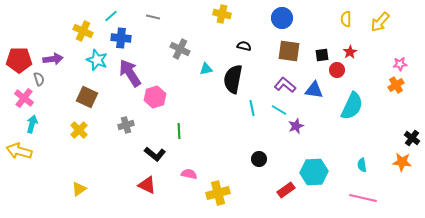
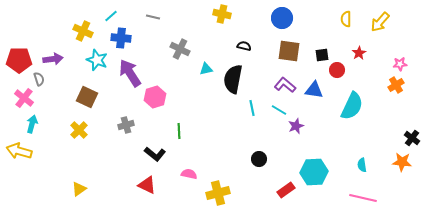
red star at (350, 52): moved 9 px right, 1 px down
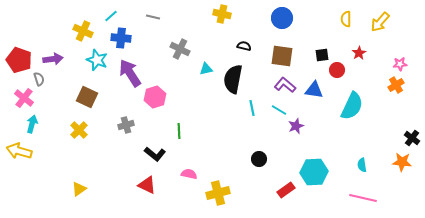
brown square at (289, 51): moved 7 px left, 5 px down
red pentagon at (19, 60): rotated 20 degrees clockwise
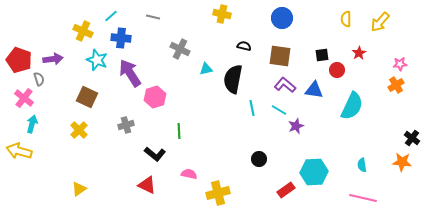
brown square at (282, 56): moved 2 px left
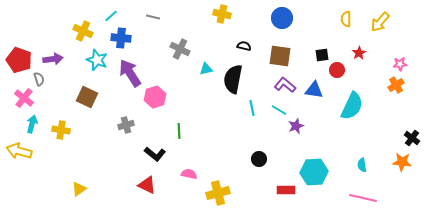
yellow cross at (79, 130): moved 18 px left; rotated 36 degrees counterclockwise
red rectangle at (286, 190): rotated 36 degrees clockwise
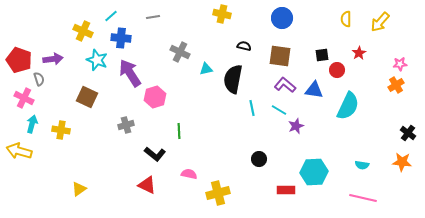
gray line at (153, 17): rotated 24 degrees counterclockwise
gray cross at (180, 49): moved 3 px down
pink cross at (24, 98): rotated 12 degrees counterclockwise
cyan semicircle at (352, 106): moved 4 px left
black cross at (412, 138): moved 4 px left, 5 px up
cyan semicircle at (362, 165): rotated 72 degrees counterclockwise
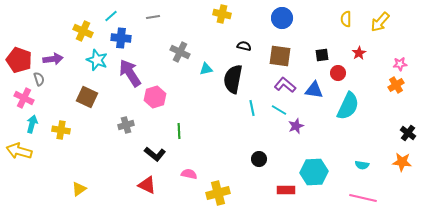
red circle at (337, 70): moved 1 px right, 3 px down
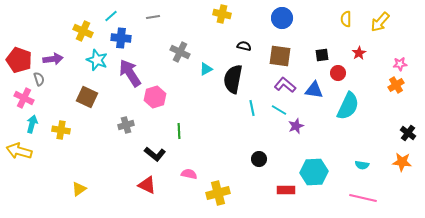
cyan triangle at (206, 69): rotated 16 degrees counterclockwise
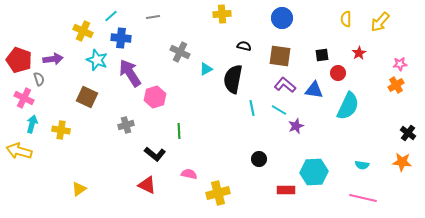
yellow cross at (222, 14): rotated 18 degrees counterclockwise
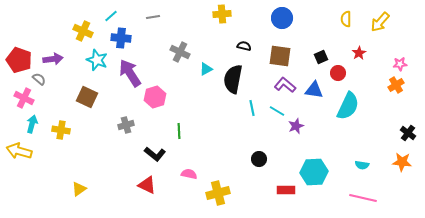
black square at (322, 55): moved 1 px left, 2 px down; rotated 16 degrees counterclockwise
gray semicircle at (39, 79): rotated 32 degrees counterclockwise
cyan line at (279, 110): moved 2 px left, 1 px down
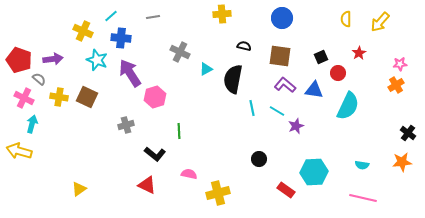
yellow cross at (61, 130): moved 2 px left, 33 px up
orange star at (402, 162): rotated 12 degrees counterclockwise
red rectangle at (286, 190): rotated 36 degrees clockwise
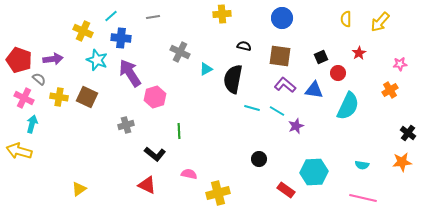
orange cross at (396, 85): moved 6 px left, 5 px down
cyan line at (252, 108): rotated 63 degrees counterclockwise
